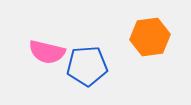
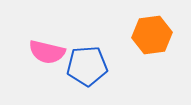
orange hexagon: moved 2 px right, 2 px up
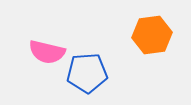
blue pentagon: moved 7 px down
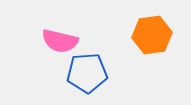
pink semicircle: moved 13 px right, 11 px up
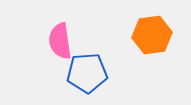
pink semicircle: rotated 69 degrees clockwise
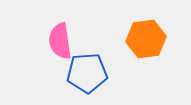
orange hexagon: moved 6 px left, 4 px down
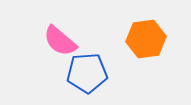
pink semicircle: rotated 42 degrees counterclockwise
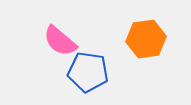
blue pentagon: moved 1 px right, 1 px up; rotated 12 degrees clockwise
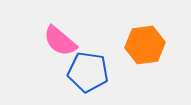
orange hexagon: moved 1 px left, 6 px down
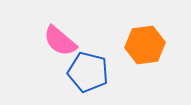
blue pentagon: rotated 6 degrees clockwise
